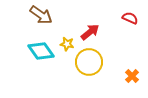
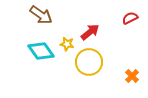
red semicircle: rotated 49 degrees counterclockwise
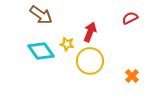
red arrow: rotated 30 degrees counterclockwise
yellow circle: moved 1 px right, 1 px up
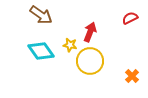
yellow star: moved 3 px right, 1 px down
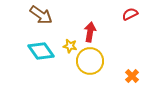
red semicircle: moved 4 px up
red arrow: rotated 12 degrees counterclockwise
yellow star: moved 1 px down
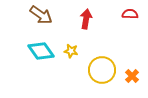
red semicircle: rotated 28 degrees clockwise
red arrow: moved 4 px left, 13 px up
yellow star: moved 1 px right, 5 px down
yellow circle: moved 12 px right, 9 px down
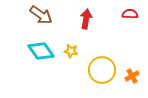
orange cross: rotated 16 degrees clockwise
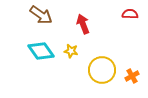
red arrow: moved 3 px left, 5 px down; rotated 30 degrees counterclockwise
